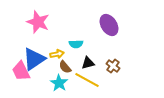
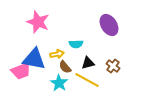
blue triangle: rotated 45 degrees clockwise
pink trapezoid: rotated 85 degrees counterclockwise
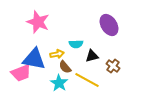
black triangle: moved 4 px right, 7 px up
pink trapezoid: moved 2 px down
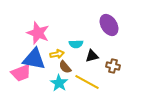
pink star: moved 11 px down
brown cross: rotated 24 degrees counterclockwise
yellow line: moved 2 px down
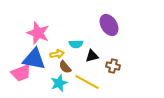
cyan star: rotated 18 degrees clockwise
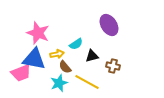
cyan semicircle: rotated 32 degrees counterclockwise
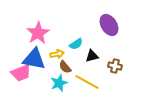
pink star: rotated 20 degrees clockwise
brown cross: moved 2 px right
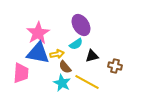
purple ellipse: moved 28 px left
blue triangle: moved 4 px right, 6 px up
pink trapezoid: rotated 65 degrees counterclockwise
cyan star: moved 3 px right; rotated 24 degrees counterclockwise
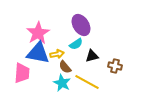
pink trapezoid: moved 1 px right
